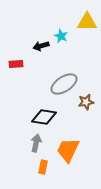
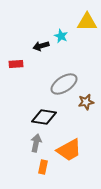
orange trapezoid: moved 1 px right; rotated 144 degrees counterclockwise
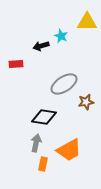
orange rectangle: moved 3 px up
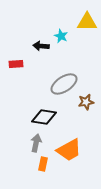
black arrow: rotated 21 degrees clockwise
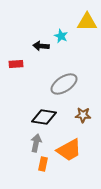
brown star: moved 3 px left, 13 px down; rotated 14 degrees clockwise
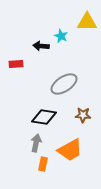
orange trapezoid: moved 1 px right
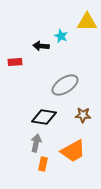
red rectangle: moved 1 px left, 2 px up
gray ellipse: moved 1 px right, 1 px down
orange trapezoid: moved 3 px right, 1 px down
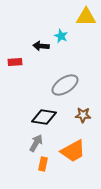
yellow triangle: moved 1 px left, 5 px up
gray arrow: rotated 18 degrees clockwise
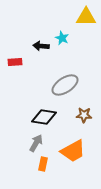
cyan star: moved 1 px right, 2 px down
brown star: moved 1 px right
